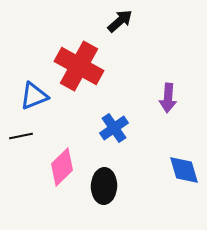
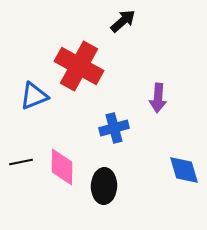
black arrow: moved 3 px right
purple arrow: moved 10 px left
blue cross: rotated 20 degrees clockwise
black line: moved 26 px down
pink diamond: rotated 45 degrees counterclockwise
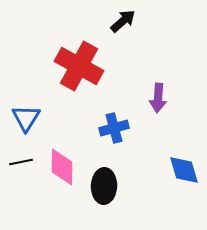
blue triangle: moved 8 px left, 22 px down; rotated 36 degrees counterclockwise
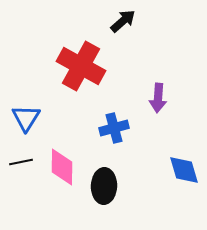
red cross: moved 2 px right
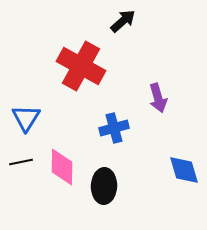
purple arrow: rotated 20 degrees counterclockwise
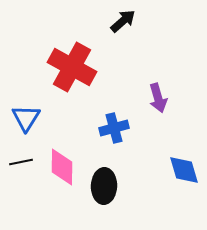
red cross: moved 9 px left, 1 px down
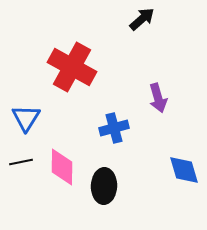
black arrow: moved 19 px right, 2 px up
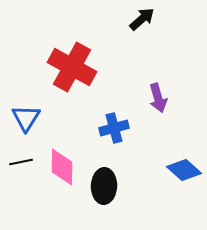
blue diamond: rotated 32 degrees counterclockwise
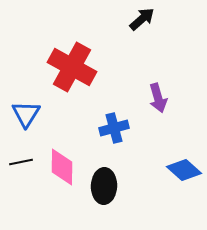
blue triangle: moved 4 px up
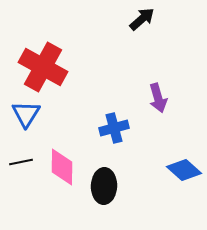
red cross: moved 29 px left
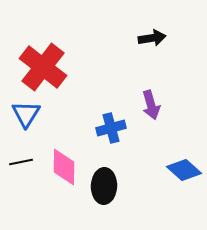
black arrow: moved 10 px right, 19 px down; rotated 32 degrees clockwise
red cross: rotated 9 degrees clockwise
purple arrow: moved 7 px left, 7 px down
blue cross: moved 3 px left
pink diamond: moved 2 px right
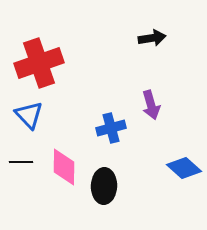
red cross: moved 4 px left, 4 px up; rotated 33 degrees clockwise
blue triangle: moved 3 px right, 1 px down; rotated 16 degrees counterclockwise
black line: rotated 10 degrees clockwise
blue diamond: moved 2 px up
